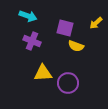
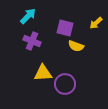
cyan arrow: rotated 66 degrees counterclockwise
purple circle: moved 3 px left, 1 px down
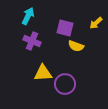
cyan arrow: rotated 18 degrees counterclockwise
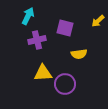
yellow arrow: moved 2 px right, 2 px up
purple cross: moved 5 px right, 1 px up; rotated 36 degrees counterclockwise
yellow semicircle: moved 3 px right, 8 px down; rotated 28 degrees counterclockwise
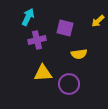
cyan arrow: moved 1 px down
purple circle: moved 4 px right
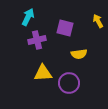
yellow arrow: rotated 104 degrees clockwise
purple circle: moved 1 px up
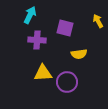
cyan arrow: moved 2 px right, 2 px up
purple cross: rotated 18 degrees clockwise
purple circle: moved 2 px left, 1 px up
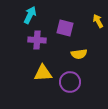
purple circle: moved 3 px right
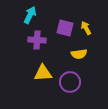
yellow arrow: moved 12 px left, 7 px down
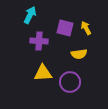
purple cross: moved 2 px right, 1 px down
